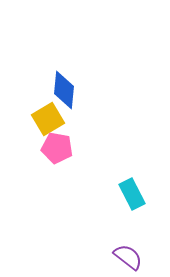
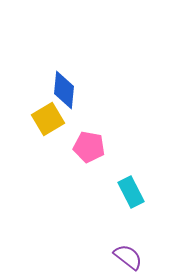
pink pentagon: moved 32 px right, 1 px up
cyan rectangle: moved 1 px left, 2 px up
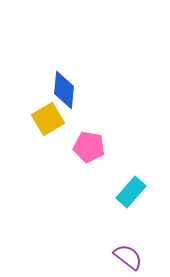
cyan rectangle: rotated 68 degrees clockwise
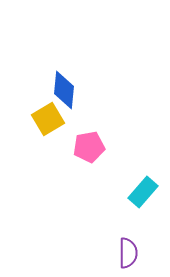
pink pentagon: rotated 20 degrees counterclockwise
cyan rectangle: moved 12 px right
purple semicircle: moved 4 px up; rotated 52 degrees clockwise
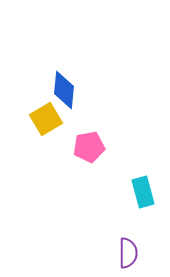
yellow square: moved 2 px left
cyan rectangle: rotated 56 degrees counterclockwise
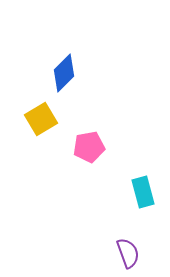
blue diamond: moved 17 px up; rotated 39 degrees clockwise
yellow square: moved 5 px left
purple semicircle: rotated 20 degrees counterclockwise
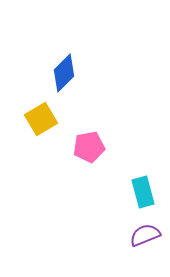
purple semicircle: moved 17 px right, 18 px up; rotated 92 degrees counterclockwise
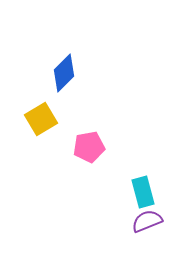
purple semicircle: moved 2 px right, 14 px up
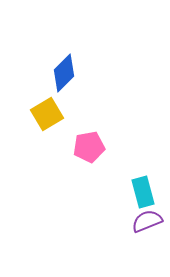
yellow square: moved 6 px right, 5 px up
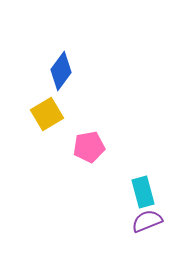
blue diamond: moved 3 px left, 2 px up; rotated 9 degrees counterclockwise
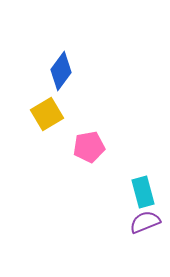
purple semicircle: moved 2 px left, 1 px down
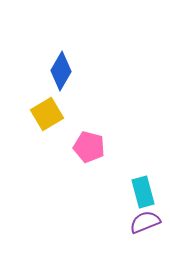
blue diamond: rotated 6 degrees counterclockwise
pink pentagon: rotated 24 degrees clockwise
